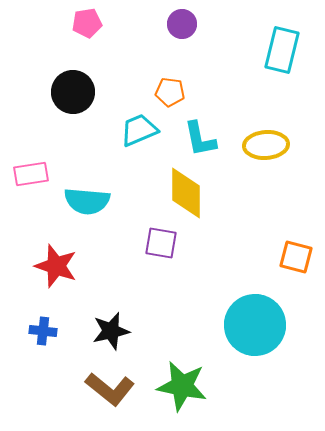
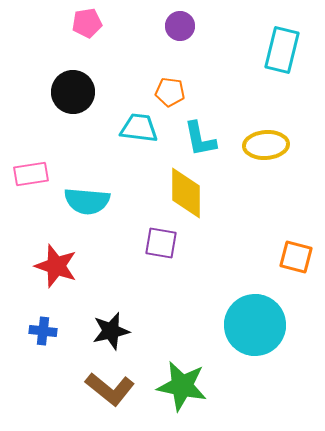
purple circle: moved 2 px left, 2 px down
cyan trapezoid: moved 2 px up; rotated 30 degrees clockwise
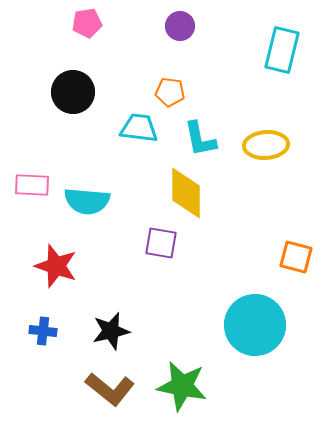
pink rectangle: moved 1 px right, 11 px down; rotated 12 degrees clockwise
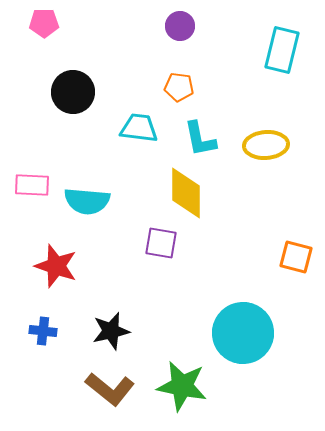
pink pentagon: moved 43 px left; rotated 8 degrees clockwise
orange pentagon: moved 9 px right, 5 px up
cyan circle: moved 12 px left, 8 px down
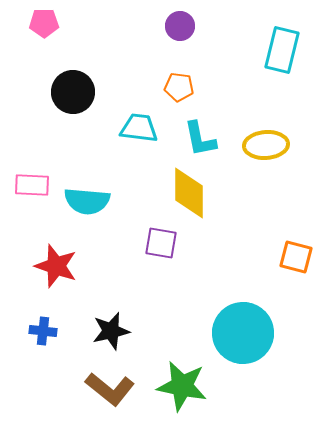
yellow diamond: moved 3 px right
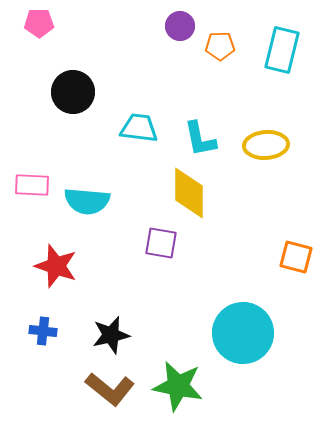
pink pentagon: moved 5 px left
orange pentagon: moved 41 px right, 41 px up; rotated 8 degrees counterclockwise
black star: moved 4 px down
green star: moved 4 px left
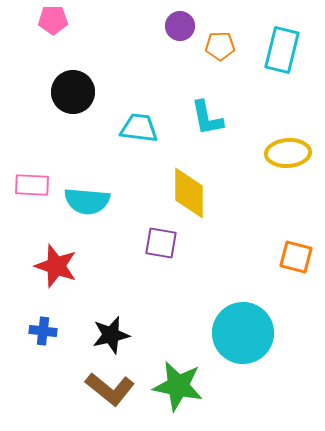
pink pentagon: moved 14 px right, 3 px up
cyan L-shape: moved 7 px right, 21 px up
yellow ellipse: moved 22 px right, 8 px down
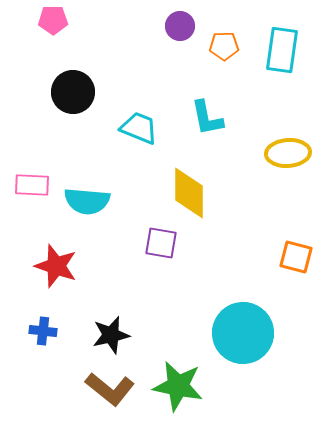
orange pentagon: moved 4 px right
cyan rectangle: rotated 6 degrees counterclockwise
cyan trapezoid: rotated 15 degrees clockwise
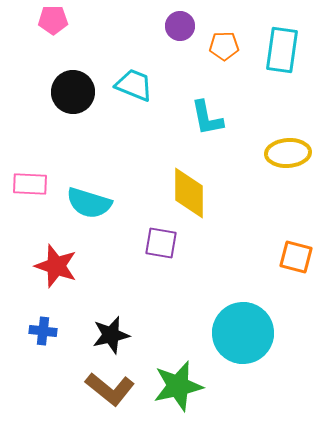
cyan trapezoid: moved 5 px left, 43 px up
pink rectangle: moved 2 px left, 1 px up
cyan semicircle: moved 2 px right, 2 px down; rotated 12 degrees clockwise
green star: rotated 24 degrees counterclockwise
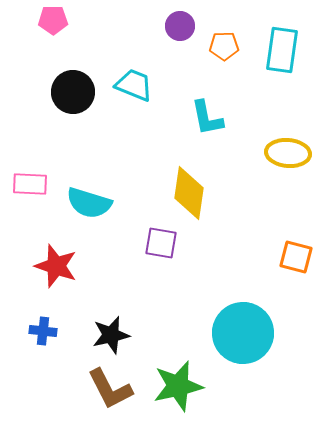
yellow ellipse: rotated 9 degrees clockwise
yellow diamond: rotated 8 degrees clockwise
brown L-shape: rotated 24 degrees clockwise
